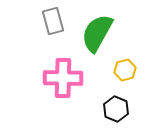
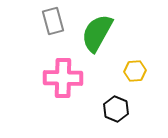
yellow hexagon: moved 10 px right, 1 px down; rotated 10 degrees clockwise
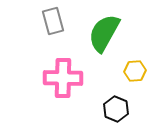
green semicircle: moved 7 px right
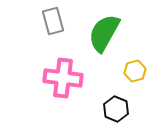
yellow hexagon: rotated 10 degrees counterclockwise
pink cross: rotated 6 degrees clockwise
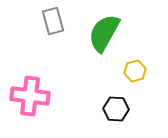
pink cross: moved 33 px left, 18 px down
black hexagon: rotated 20 degrees counterclockwise
